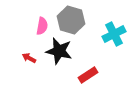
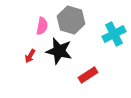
red arrow: moved 1 px right, 2 px up; rotated 88 degrees counterclockwise
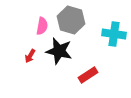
cyan cross: rotated 35 degrees clockwise
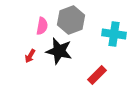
gray hexagon: rotated 24 degrees clockwise
red rectangle: moved 9 px right; rotated 12 degrees counterclockwise
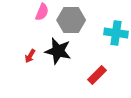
gray hexagon: rotated 20 degrees clockwise
pink semicircle: moved 14 px up; rotated 12 degrees clockwise
cyan cross: moved 2 px right, 1 px up
black star: moved 1 px left
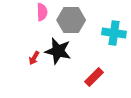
pink semicircle: rotated 24 degrees counterclockwise
cyan cross: moved 2 px left
red arrow: moved 4 px right, 2 px down
red rectangle: moved 3 px left, 2 px down
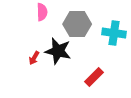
gray hexagon: moved 6 px right, 4 px down
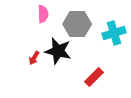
pink semicircle: moved 1 px right, 2 px down
cyan cross: rotated 25 degrees counterclockwise
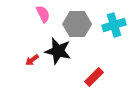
pink semicircle: rotated 24 degrees counterclockwise
cyan cross: moved 8 px up
red arrow: moved 2 px left, 2 px down; rotated 24 degrees clockwise
